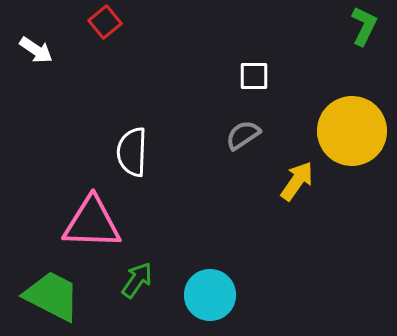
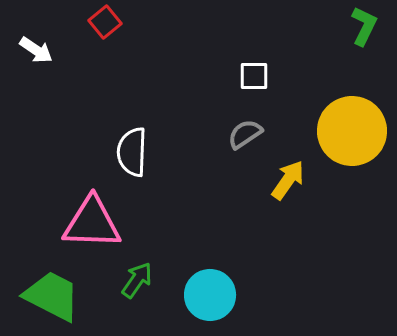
gray semicircle: moved 2 px right, 1 px up
yellow arrow: moved 9 px left, 1 px up
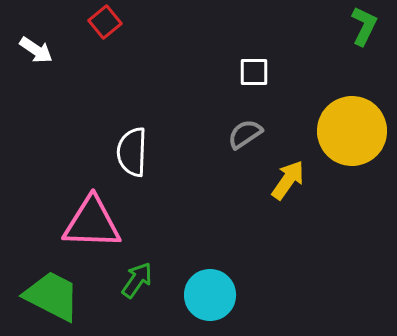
white square: moved 4 px up
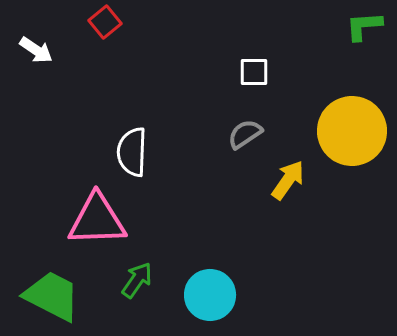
green L-shape: rotated 120 degrees counterclockwise
pink triangle: moved 5 px right, 3 px up; rotated 4 degrees counterclockwise
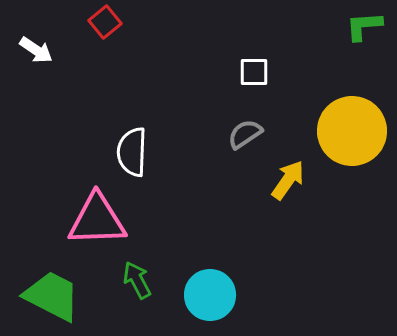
green arrow: rotated 63 degrees counterclockwise
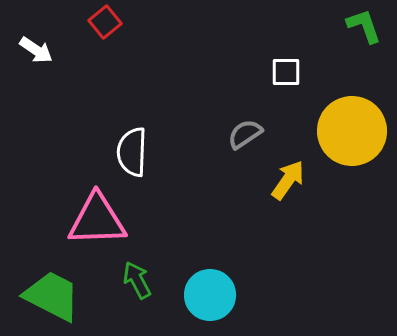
green L-shape: rotated 75 degrees clockwise
white square: moved 32 px right
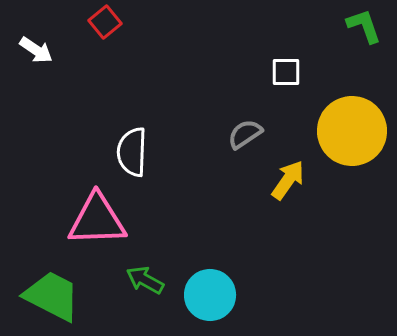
green arrow: moved 8 px right; rotated 33 degrees counterclockwise
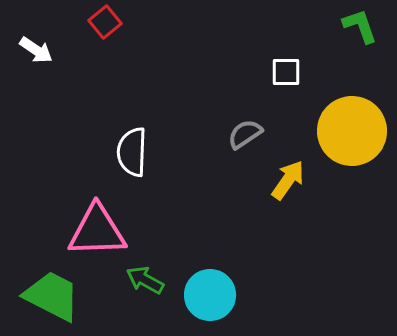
green L-shape: moved 4 px left
pink triangle: moved 11 px down
